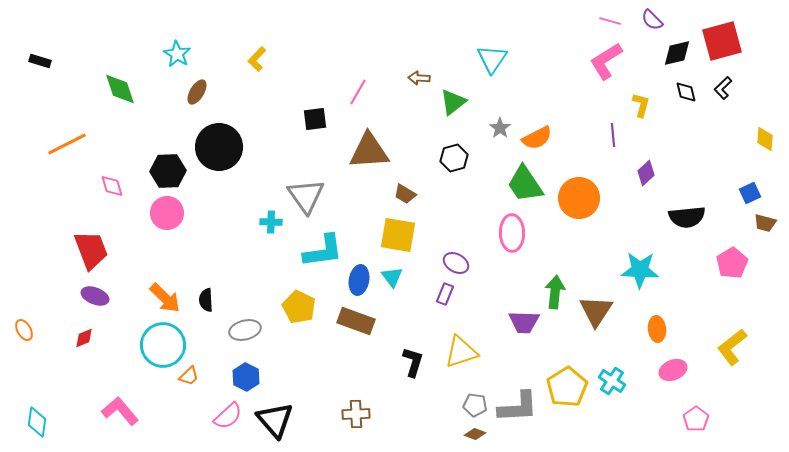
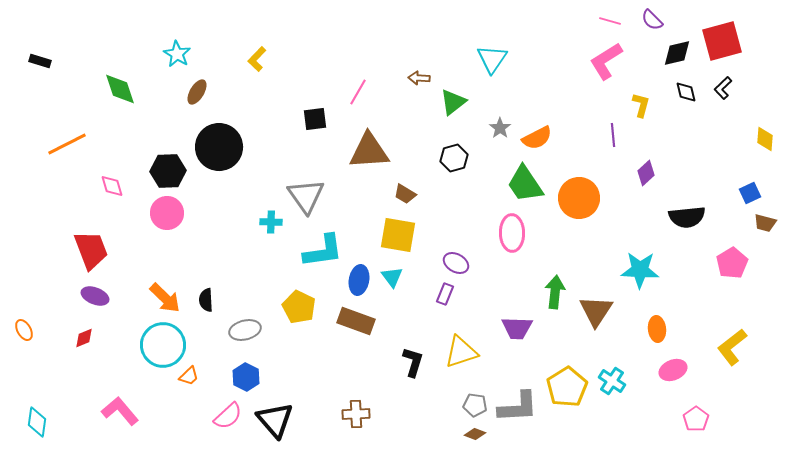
purple trapezoid at (524, 322): moved 7 px left, 6 px down
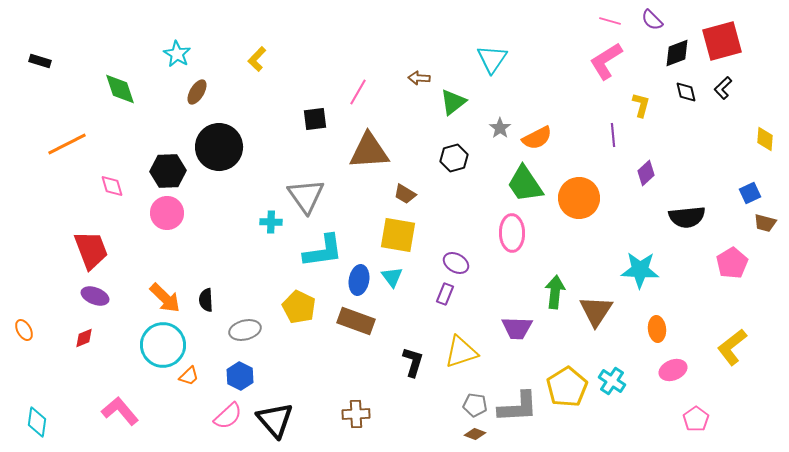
black diamond at (677, 53): rotated 8 degrees counterclockwise
blue hexagon at (246, 377): moved 6 px left, 1 px up
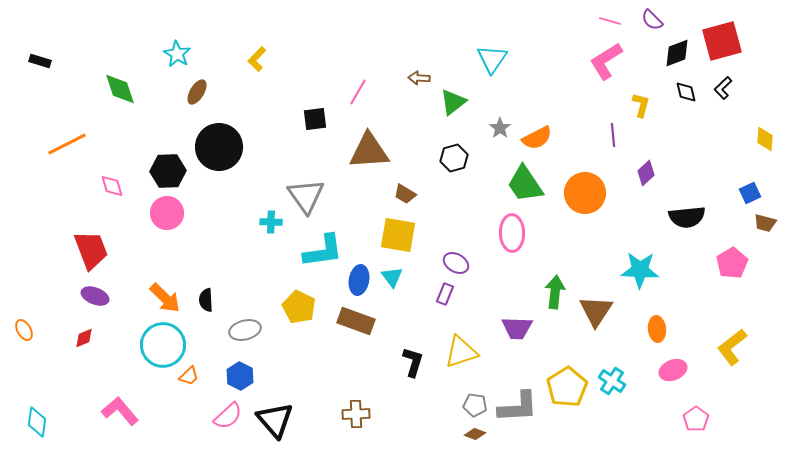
orange circle at (579, 198): moved 6 px right, 5 px up
